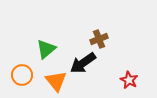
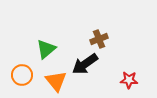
black arrow: moved 2 px right, 1 px down
red star: rotated 24 degrees counterclockwise
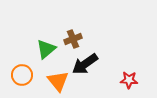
brown cross: moved 26 px left
orange triangle: moved 2 px right
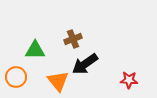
green triangle: moved 11 px left, 1 px down; rotated 40 degrees clockwise
orange circle: moved 6 px left, 2 px down
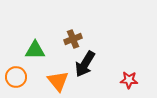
black arrow: rotated 24 degrees counterclockwise
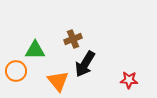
orange circle: moved 6 px up
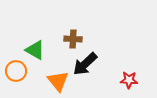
brown cross: rotated 24 degrees clockwise
green triangle: rotated 30 degrees clockwise
black arrow: rotated 16 degrees clockwise
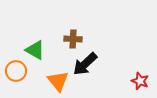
red star: moved 11 px right, 1 px down; rotated 18 degrees clockwise
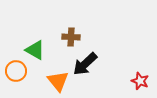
brown cross: moved 2 px left, 2 px up
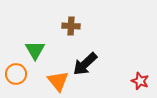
brown cross: moved 11 px up
green triangle: rotated 30 degrees clockwise
orange circle: moved 3 px down
